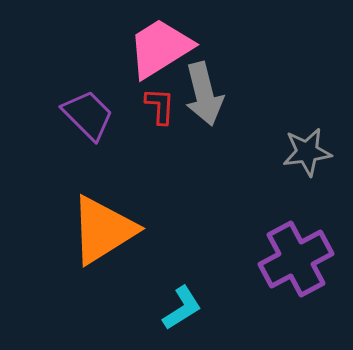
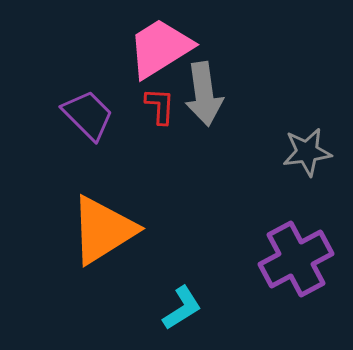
gray arrow: rotated 6 degrees clockwise
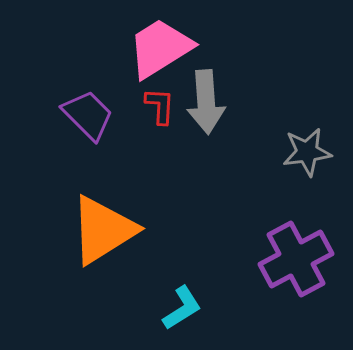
gray arrow: moved 2 px right, 8 px down; rotated 4 degrees clockwise
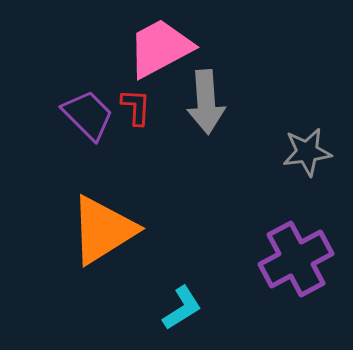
pink trapezoid: rotated 4 degrees clockwise
red L-shape: moved 24 px left, 1 px down
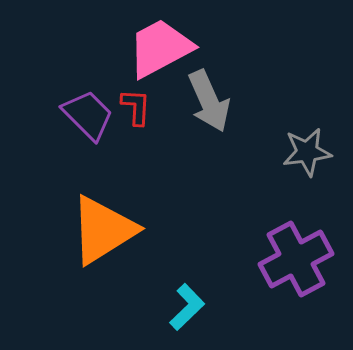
gray arrow: moved 3 px right, 1 px up; rotated 20 degrees counterclockwise
cyan L-shape: moved 5 px right, 1 px up; rotated 12 degrees counterclockwise
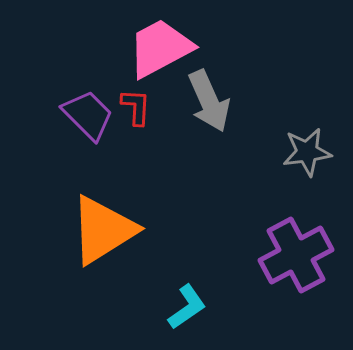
purple cross: moved 4 px up
cyan L-shape: rotated 9 degrees clockwise
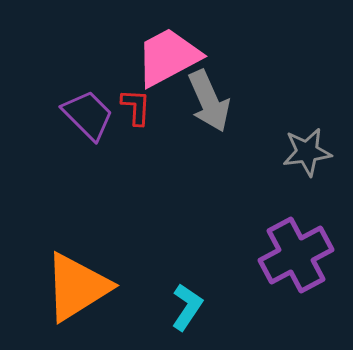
pink trapezoid: moved 8 px right, 9 px down
orange triangle: moved 26 px left, 57 px down
cyan L-shape: rotated 21 degrees counterclockwise
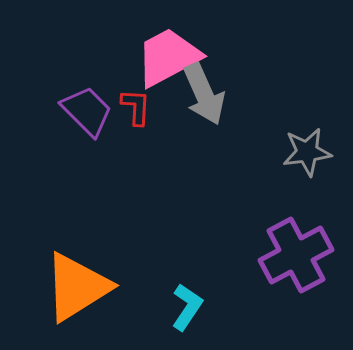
gray arrow: moved 5 px left, 7 px up
purple trapezoid: moved 1 px left, 4 px up
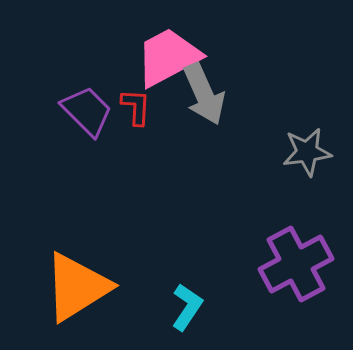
purple cross: moved 9 px down
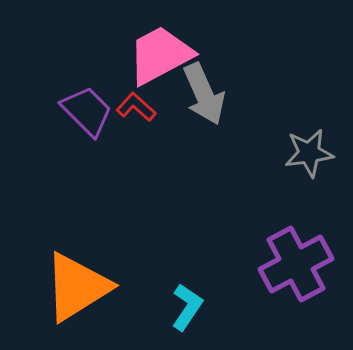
pink trapezoid: moved 8 px left, 2 px up
red L-shape: rotated 51 degrees counterclockwise
gray star: moved 2 px right, 1 px down
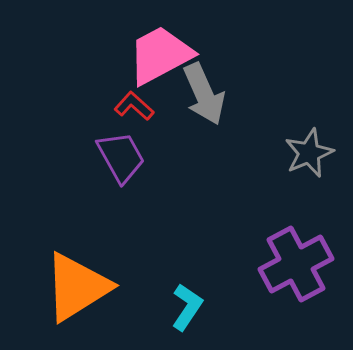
red L-shape: moved 2 px left, 1 px up
purple trapezoid: moved 34 px right, 46 px down; rotated 16 degrees clockwise
gray star: rotated 15 degrees counterclockwise
